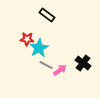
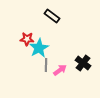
black rectangle: moved 5 px right, 1 px down
gray line: rotated 64 degrees clockwise
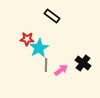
pink arrow: moved 1 px right
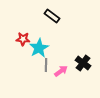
red star: moved 4 px left
pink arrow: moved 1 px down
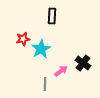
black rectangle: rotated 56 degrees clockwise
red star: rotated 16 degrees counterclockwise
cyan star: moved 2 px right, 1 px down
gray line: moved 1 px left, 19 px down
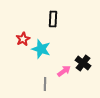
black rectangle: moved 1 px right, 3 px down
red star: rotated 16 degrees counterclockwise
cyan star: rotated 24 degrees counterclockwise
pink arrow: moved 3 px right
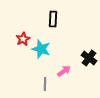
black cross: moved 6 px right, 5 px up
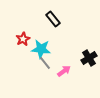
black rectangle: rotated 42 degrees counterclockwise
cyan star: rotated 12 degrees counterclockwise
black cross: rotated 21 degrees clockwise
gray line: moved 21 px up; rotated 40 degrees counterclockwise
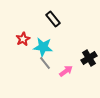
cyan star: moved 2 px right, 2 px up
pink arrow: moved 2 px right
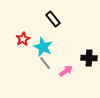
cyan star: rotated 18 degrees clockwise
black cross: rotated 35 degrees clockwise
